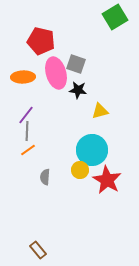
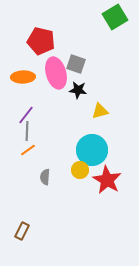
brown rectangle: moved 16 px left, 19 px up; rotated 66 degrees clockwise
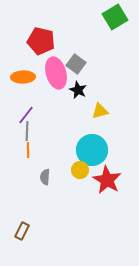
gray square: rotated 18 degrees clockwise
black star: rotated 18 degrees clockwise
orange line: rotated 56 degrees counterclockwise
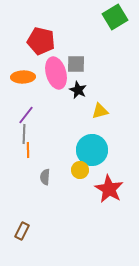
gray square: rotated 36 degrees counterclockwise
gray line: moved 3 px left, 3 px down
red star: moved 2 px right, 9 px down
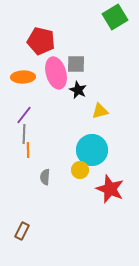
purple line: moved 2 px left
red star: moved 1 px right; rotated 8 degrees counterclockwise
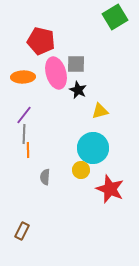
cyan circle: moved 1 px right, 2 px up
yellow circle: moved 1 px right
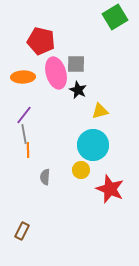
gray line: rotated 12 degrees counterclockwise
cyan circle: moved 3 px up
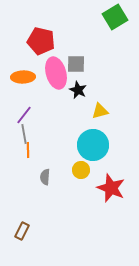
red star: moved 1 px right, 1 px up
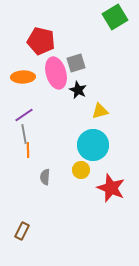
gray square: moved 1 px up; rotated 18 degrees counterclockwise
purple line: rotated 18 degrees clockwise
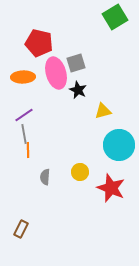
red pentagon: moved 2 px left, 2 px down
yellow triangle: moved 3 px right
cyan circle: moved 26 px right
yellow circle: moved 1 px left, 2 px down
brown rectangle: moved 1 px left, 2 px up
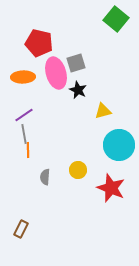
green square: moved 1 px right, 2 px down; rotated 20 degrees counterclockwise
yellow circle: moved 2 px left, 2 px up
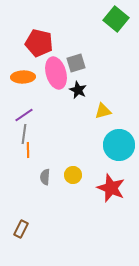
gray line: rotated 18 degrees clockwise
yellow circle: moved 5 px left, 5 px down
